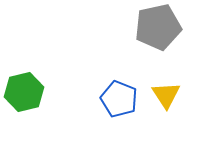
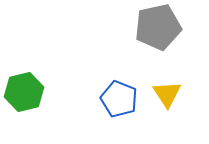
yellow triangle: moved 1 px right, 1 px up
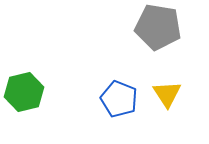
gray pentagon: rotated 21 degrees clockwise
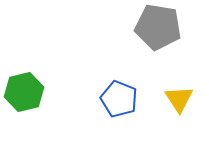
yellow triangle: moved 12 px right, 5 px down
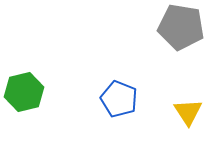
gray pentagon: moved 23 px right
yellow triangle: moved 9 px right, 13 px down
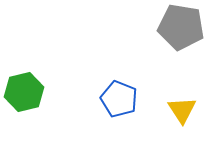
yellow triangle: moved 6 px left, 2 px up
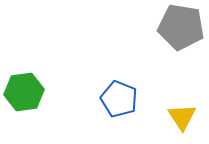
green hexagon: rotated 6 degrees clockwise
yellow triangle: moved 7 px down
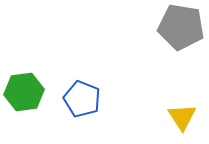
blue pentagon: moved 37 px left
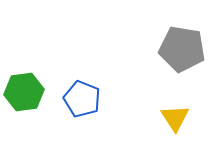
gray pentagon: moved 1 px right, 22 px down
yellow triangle: moved 7 px left, 1 px down
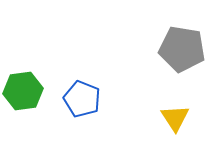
green hexagon: moved 1 px left, 1 px up
